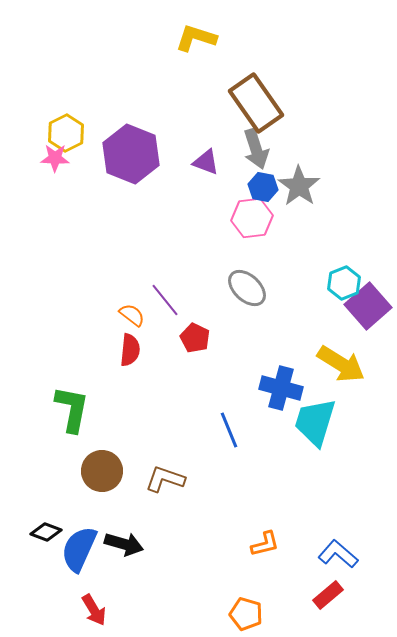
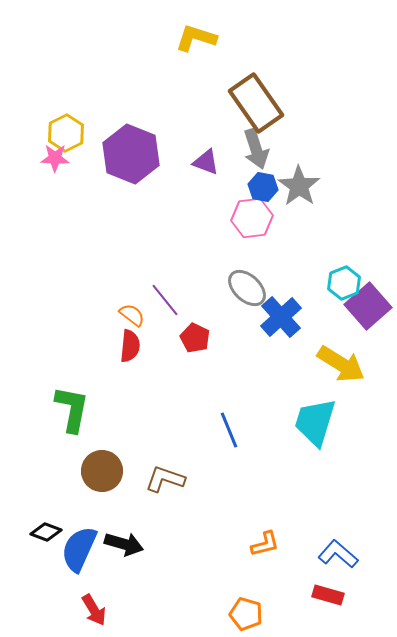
red semicircle: moved 4 px up
blue cross: moved 71 px up; rotated 33 degrees clockwise
red rectangle: rotated 56 degrees clockwise
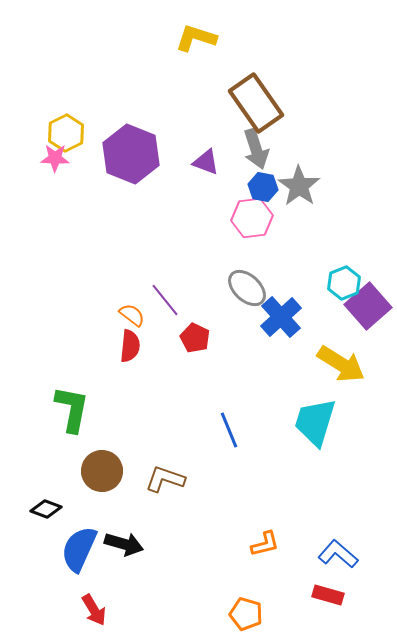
black diamond: moved 23 px up
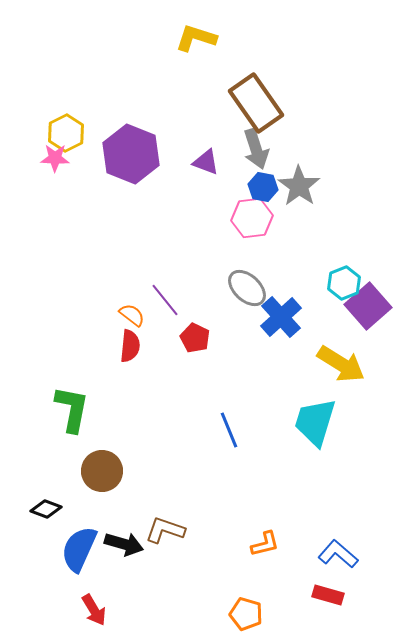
brown L-shape: moved 51 px down
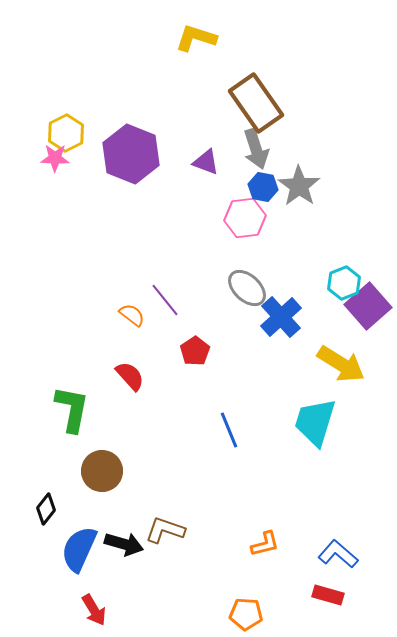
pink hexagon: moved 7 px left
red pentagon: moved 13 px down; rotated 12 degrees clockwise
red semicircle: moved 30 px down; rotated 48 degrees counterclockwise
black diamond: rotated 72 degrees counterclockwise
orange pentagon: rotated 12 degrees counterclockwise
